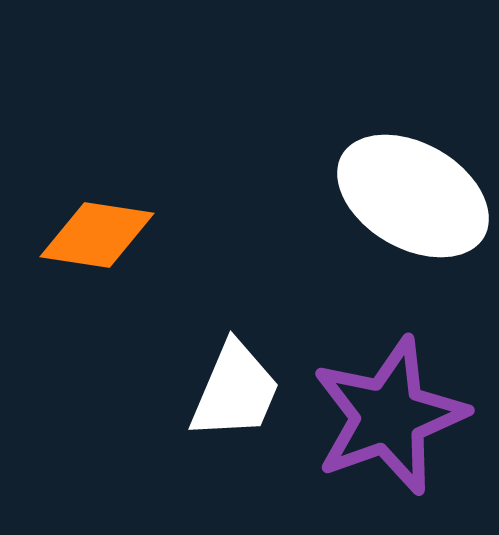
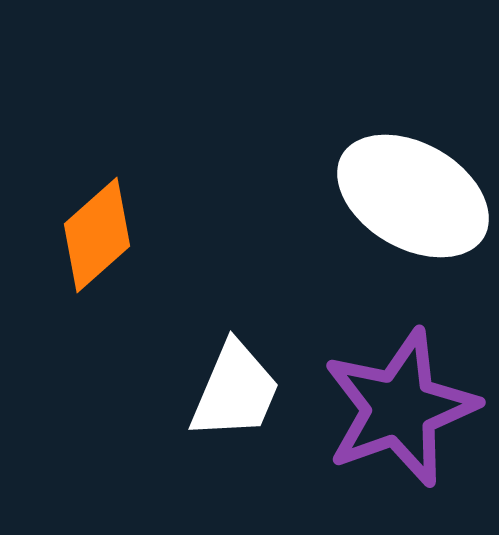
orange diamond: rotated 50 degrees counterclockwise
purple star: moved 11 px right, 8 px up
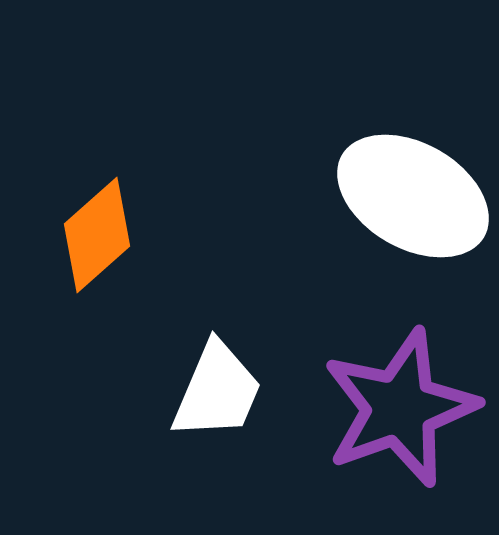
white trapezoid: moved 18 px left
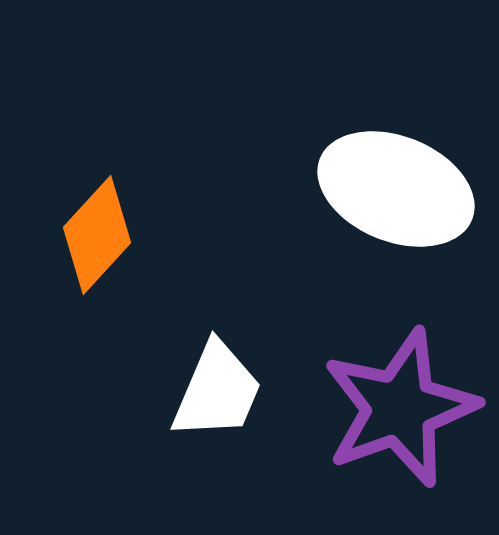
white ellipse: moved 17 px left, 7 px up; rotated 8 degrees counterclockwise
orange diamond: rotated 6 degrees counterclockwise
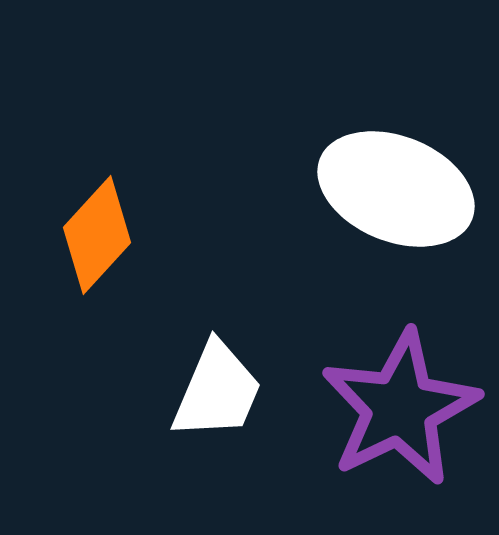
purple star: rotated 6 degrees counterclockwise
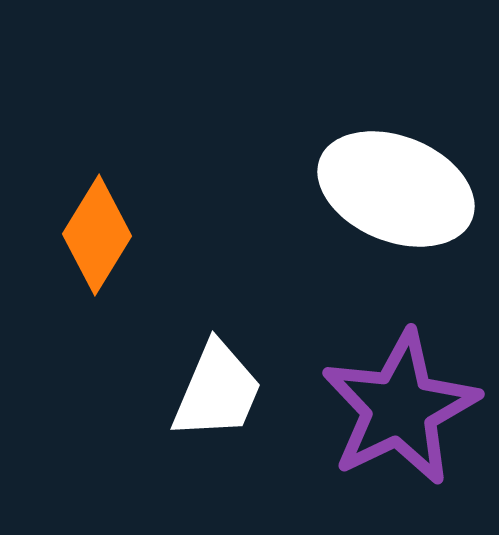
orange diamond: rotated 11 degrees counterclockwise
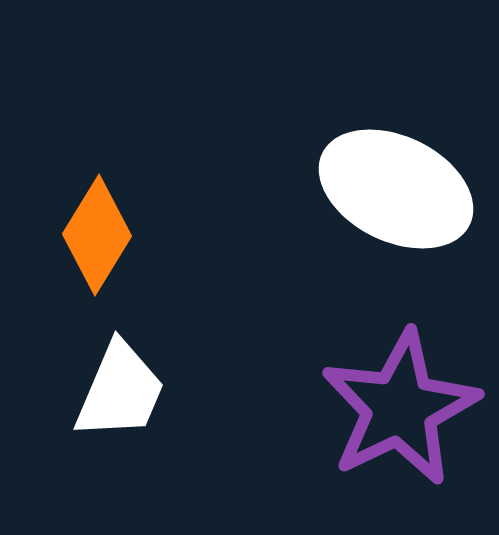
white ellipse: rotated 4 degrees clockwise
white trapezoid: moved 97 px left
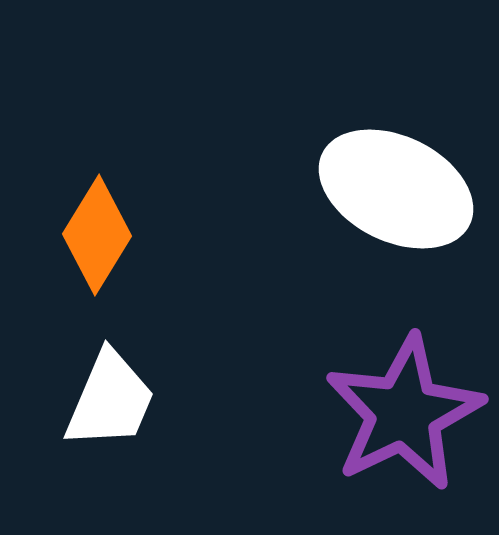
white trapezoid: moved 10 px left, 9 px down
purple star: moved 4 px right, 5 px down
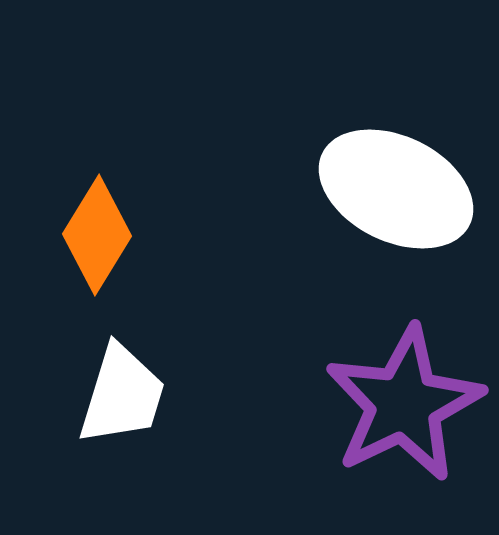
white trapezoid: moved 12 px right, 5 px up; rotated 6 degrees counterclockwise
purple star: moved 9 px up
